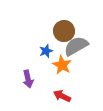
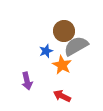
purple arrow: moved 1 px left, 2 px down
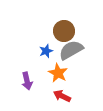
gray semicircle: moved 5 px left, 4 px down
orange star: moved 4 px left, 8 px down
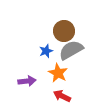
purple arrow: rotated 84 degrees counterclockwise
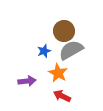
blue star: moved 2 px left
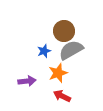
orange star: rotated 24 degrees clockwise
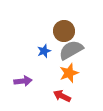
orange star: moved 11 px right
purple arrow: moved 4 px left
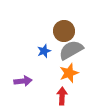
red arrow: rotated 66 degrees clockwise
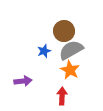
orange star: moved 1 px right, 3 px up; rotated 24 degrees counterclockwise
